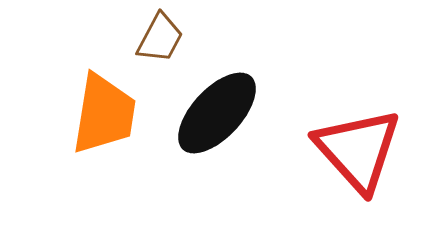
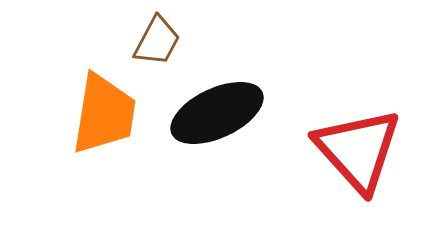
brown trapezoid: moved 3 px left, 3 px down
black ellipse: rotated 22 degrees clockwise
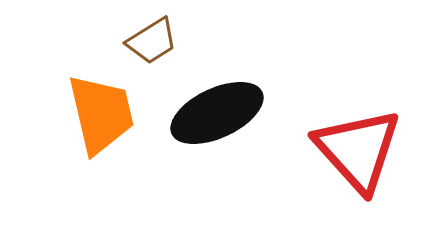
brown trapezoid: moved 5 px left; rotated 30 degrees clockwise
orange trapezoid: moved 3 px left; rotated 22 degrees counterclockwise
